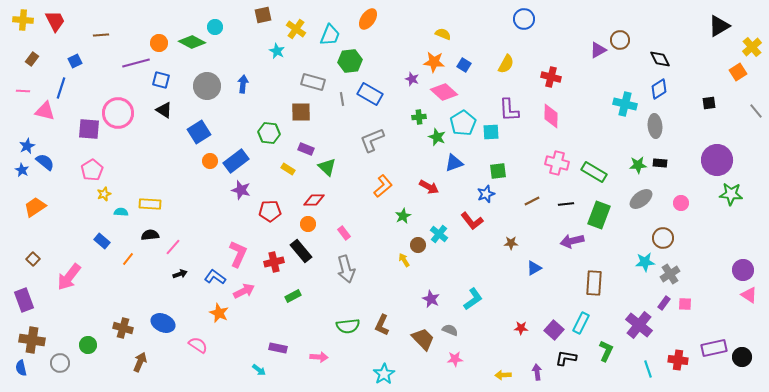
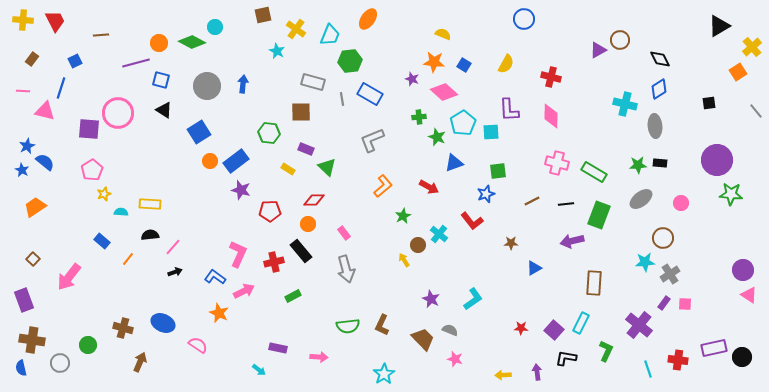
black arrow at (180, 274): moved 5 px left, 2 px up
pink star at (455, 359): rotated 21 degrees clockwise
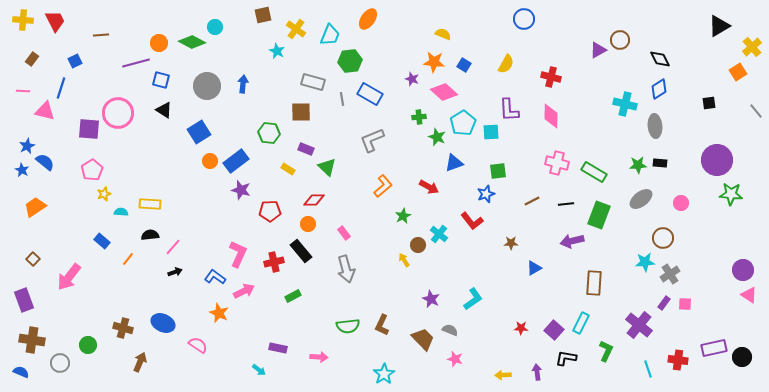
blue semicircle at (21, 368): moved 4 px down; rotated 126 degrees clockwise
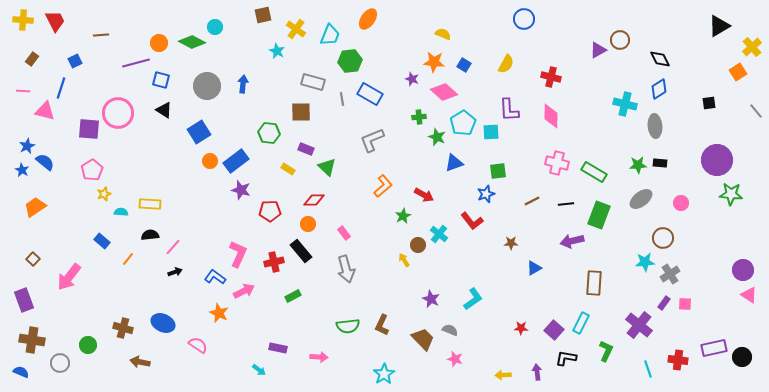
red arrow at (429, 187): moved 5 px left, 8 px down
brown arrow at (140, 362): rotated 102 degrees counterclockwise
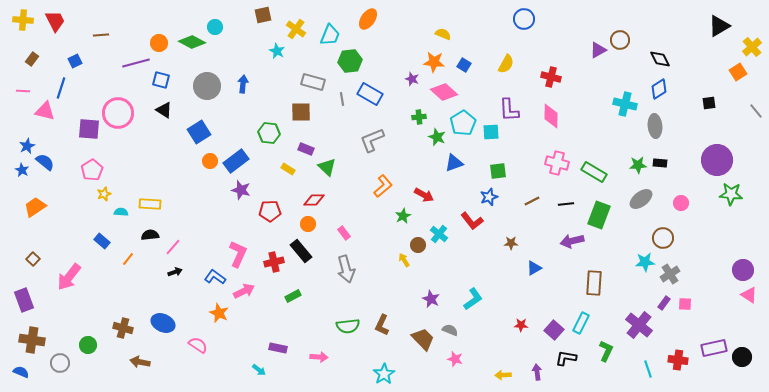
blue star at (486, 194): moved 3 px right, 3 px down
red star at (521, 328): moved 3 px up
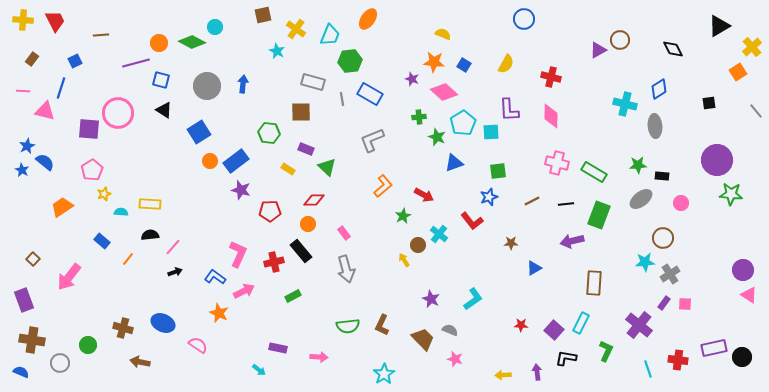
black diamond at (660, 59): moved 13 px right, 10 px up
black rectangle at (660, 163): moved 2 px right, 13 px down
orange trapezoid at (35, 207): moved 27 px right
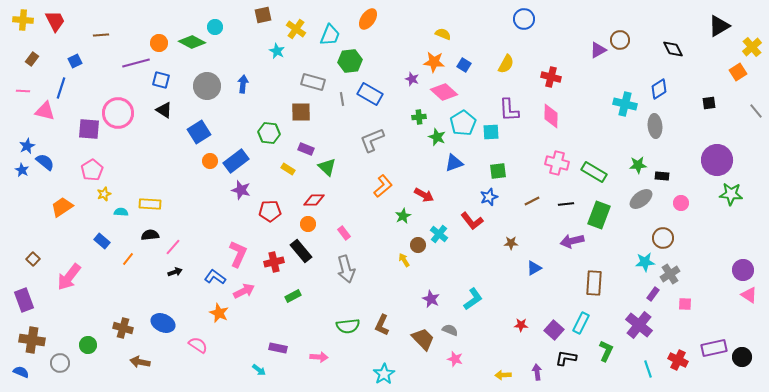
purple rectangle at (664, 303): moved 11 px left, 9 px up
red cross at (678, 360): rotated 18 degrees clockwise
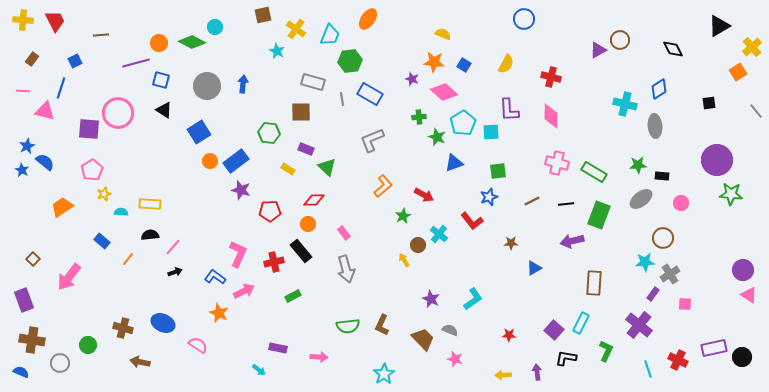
red star at (521, 325): moved 12 px left, 10 px down
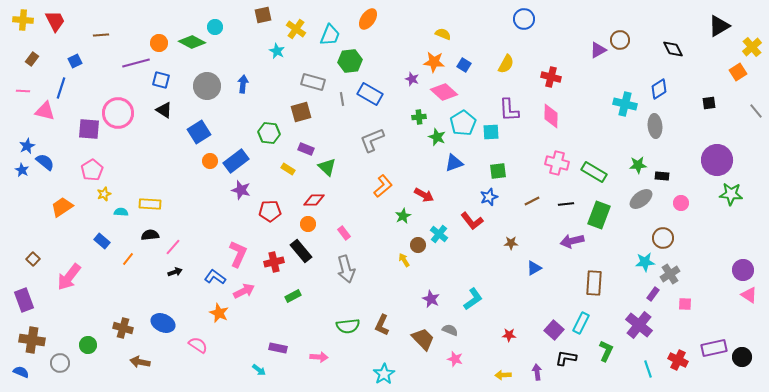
brown square at (301, 112): rotated 15 degrees counterclockwise
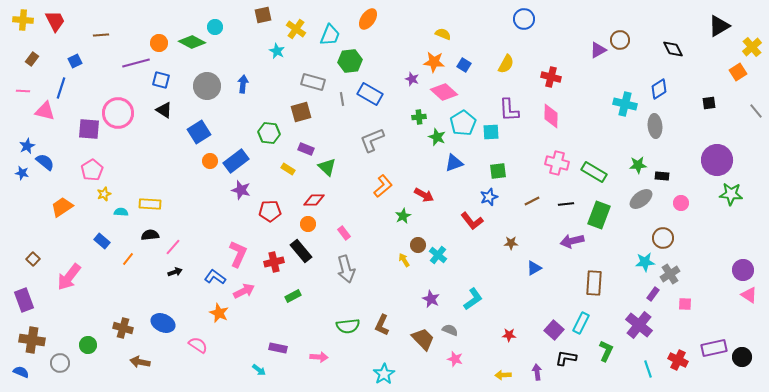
blue star at (22, 170): moved 3 px down; rotated 16 degrees counterclockwise
cyan cross at (439, 234): moved 1 px left, 21 px down
